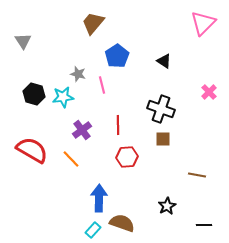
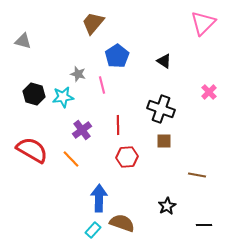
gray triangle: rotated 42 degrees counterclockwise
brown square: moved 1 px right, 2 px down
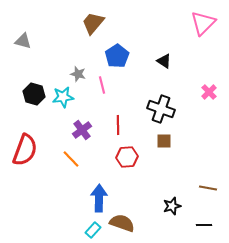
red semicircle: moved 7 px left; rotated 80 degrees clockwise
brown line: moved 11 px right, 13 px down
black star: moved 5 px right; rotated 12 degrees clockwise
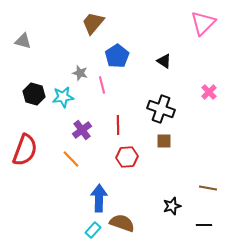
gray star: moved 2 px right, 1 px up
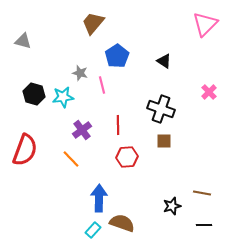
pink triangle: moved 2 px right, 1 px down
brown line: moved 6 px left, 5 px down
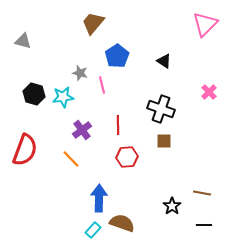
black star: rotated 18 degrees counterclockwise
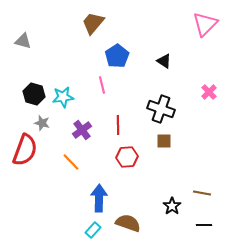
gray star: moved 38 px left, 50 px down
orange line: moved 3 px down
brown semicircle: moved 6 px right
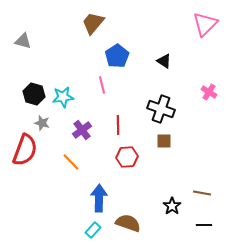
pink cross: rotated 14 degrees counterclockwise
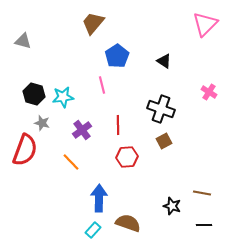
brown square: rotated 28 degrees counterclockwise
black star: rotated 18 degrees counterclockwise
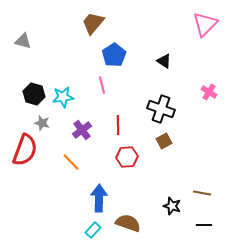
blue pentagon: moved 3 px left, 1 px up
